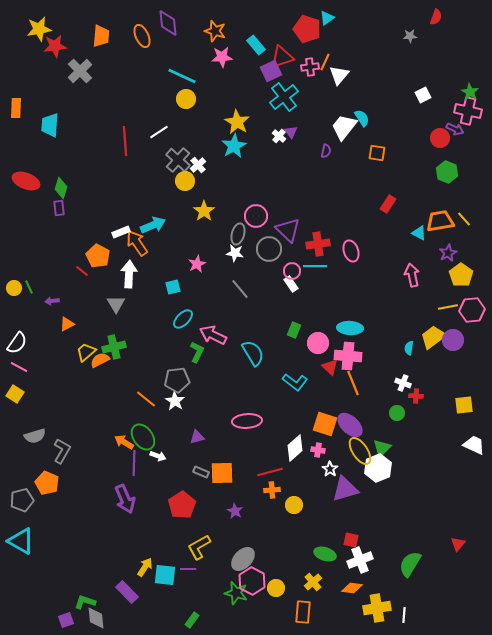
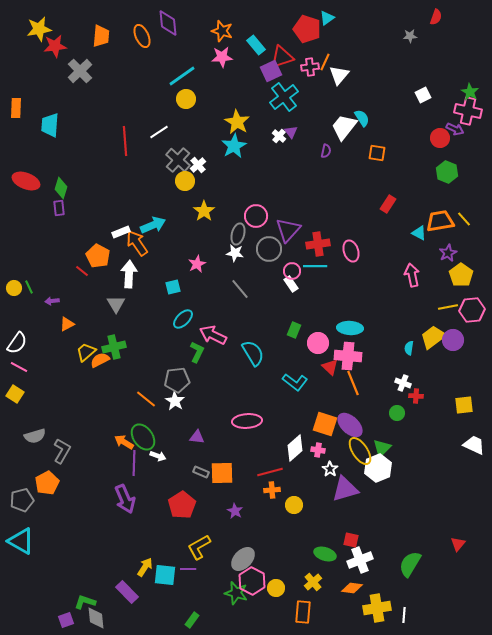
orange star at (215, 31): moved 7 px right
cyan line at (182, 76): rotated 60 degrees counterclockwise
purple triangle at (288, 230): rotated 28 degrees clockwise
purple triangle at (197, 437): rotated 21 degrees clockwise
orange pentagon at (47, 483): rotated 20 degrees clockwise
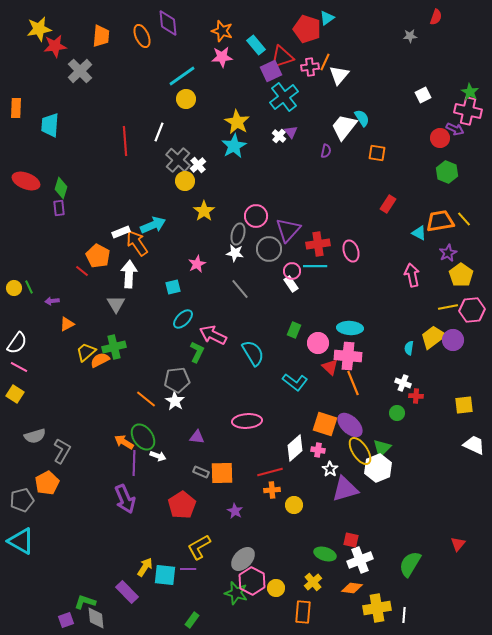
white line at (159, 132): rotated 36 degrees counterclockwise
